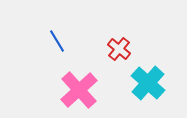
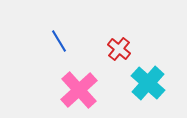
blue line: moved 2 px right
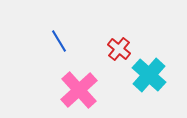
cyan cross: moved 1 px right, 8 px up
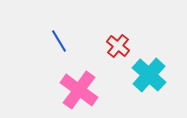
red cross: moved 1 px left, 3 px up
pink cross: rotated 12 degrees counterclockwise
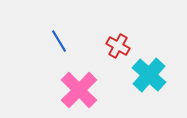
red cross: rotated 10 degrees counterclockwise
pink cross: rotated 9 degrees clockwise
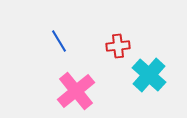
red cross: rotated 35 degrees counterclockwise
pink cross: moved 3 px left, 1 px down; rotated 6 degrees clockwise
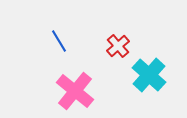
red cross: rotated 35 degrees counterclockwise
pink cross: moved 1 px left; rotated 12 degrees counterclockwise
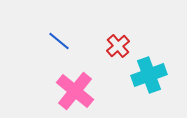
blue line: rotated 20 degrees counterclockwise
cyan cross: rotated 28 degrees clockwise
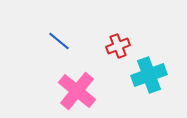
red cross: rotated 20 degrees clockwise
pink cross: moved 2 px right
